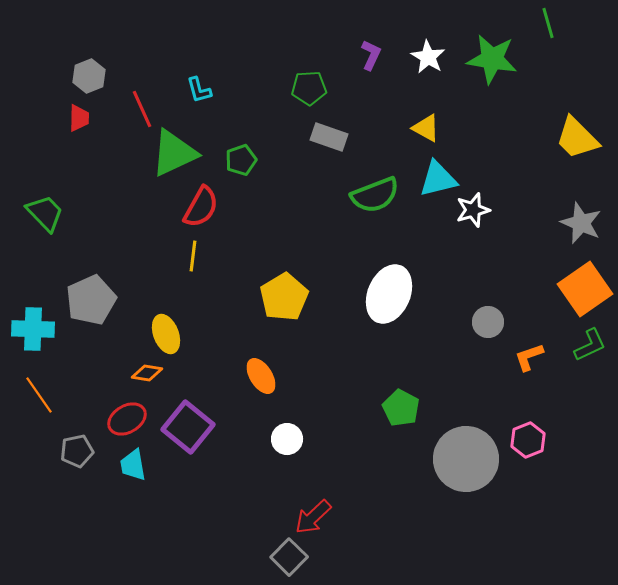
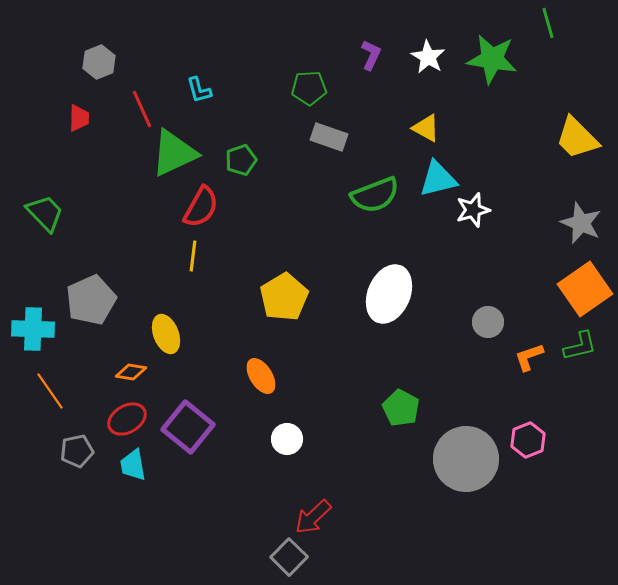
gray hexagon at (89, 76): moved 10 px right, 14 px up
green L-shape at (590, 345): moved 10 px left, 1 px down; rotated 12 degrees clockwise
orange diamond at (147, 373): moved 16 px left, 1 px up
orange line at (39, 395): moved 11 px right, 4 px up
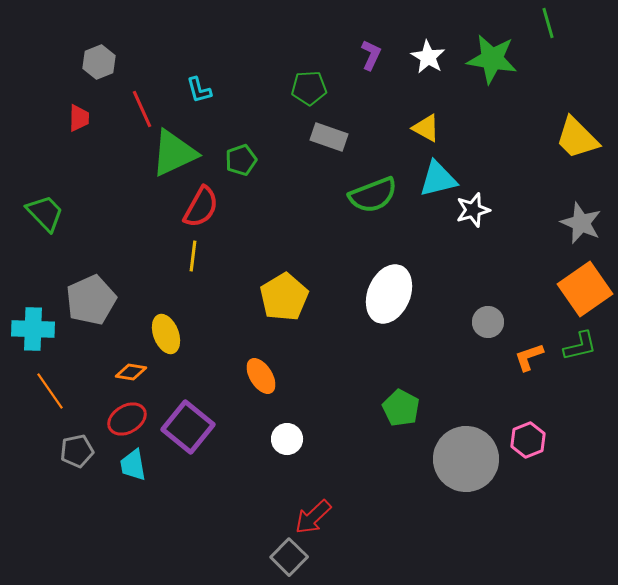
green semicircle at (375, 195): moved 2 px left
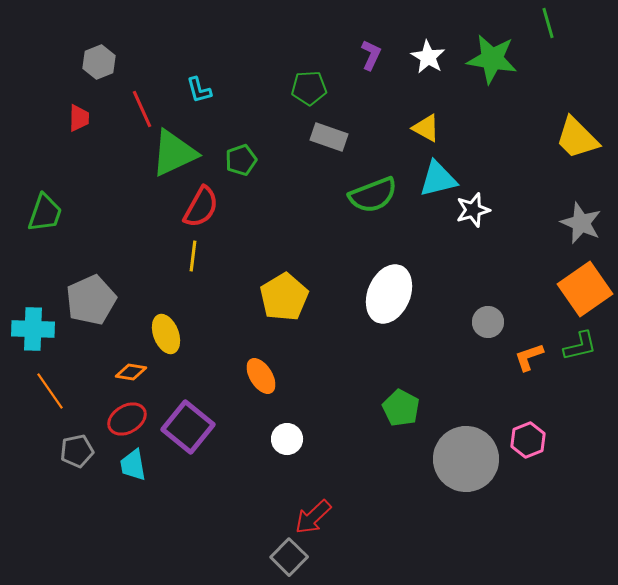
green trapezoid at (45, 213): rotated 63 degrees clockwise
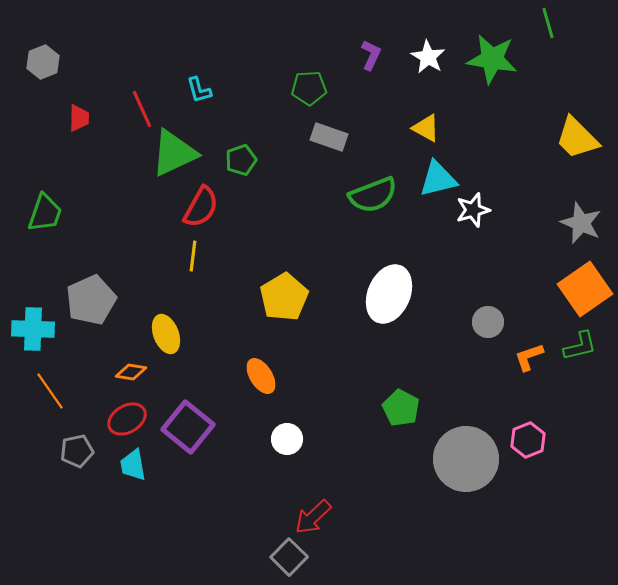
gray hexagon at (99, 62): moved 56 px left
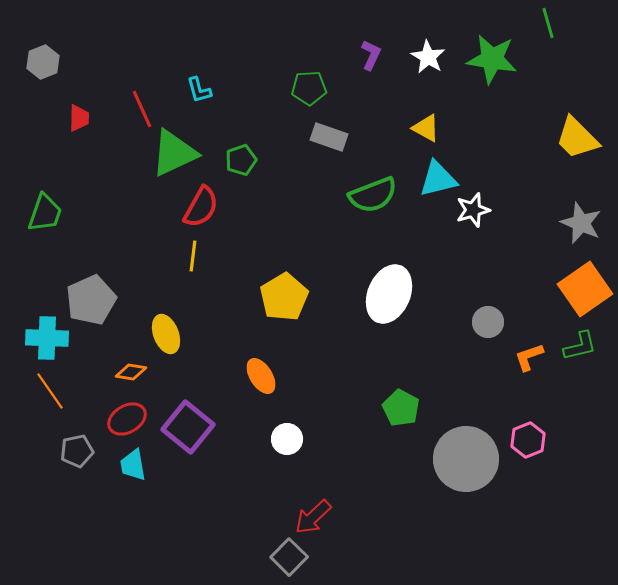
cyan cross at (33, 329): moved 14 px right, 9 px down
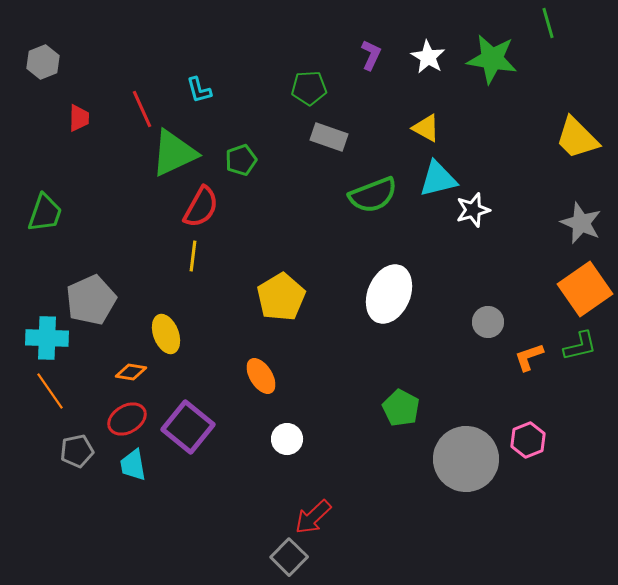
yellow pentagon at (284, 297): moved 3 px left
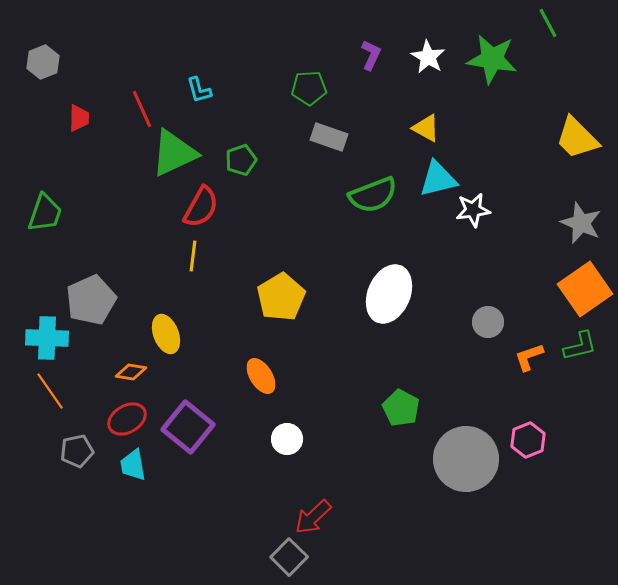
green line at (548, 23): rotated 12 degrees counterclockwise
white star at (473, 210): rotated 8 degrees clockwise
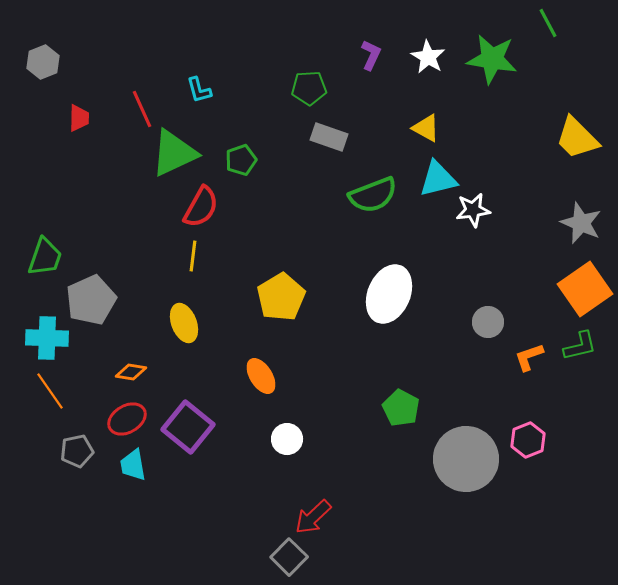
green trapezoid at (45, 213): moved 44 px down
yellow ellipse at (166, 334): moved 18 px right, 11 px up
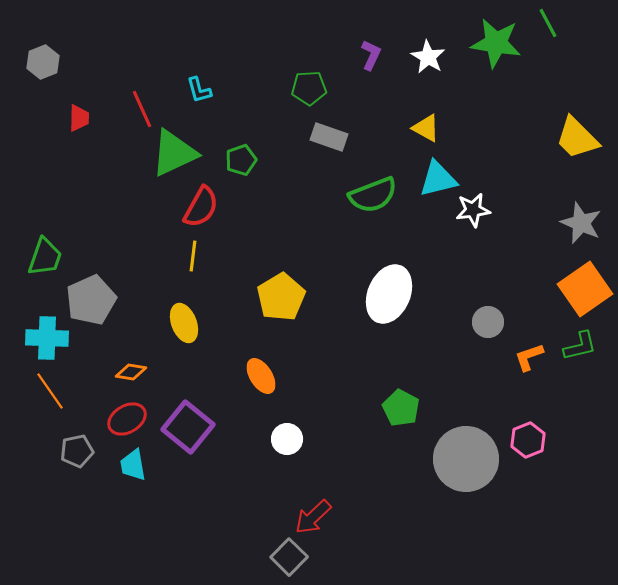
green star at (492, 59): moved 4 px right, 16 px up
